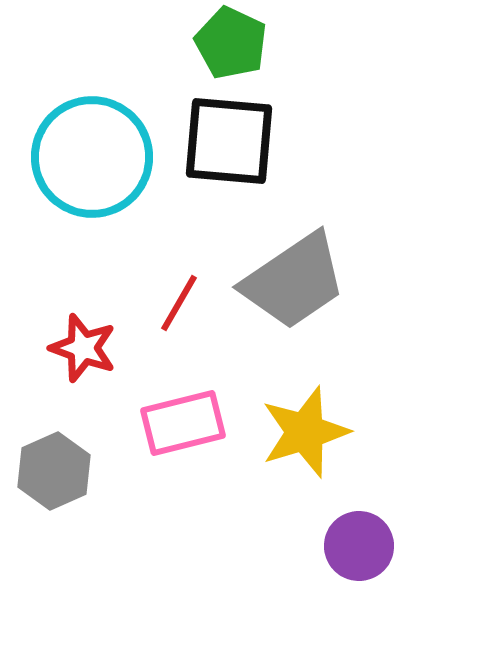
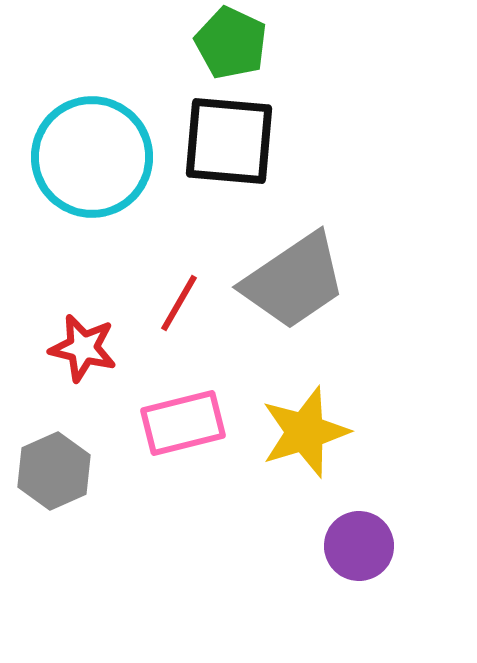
red star: rotated 6 degrees counterclockwise
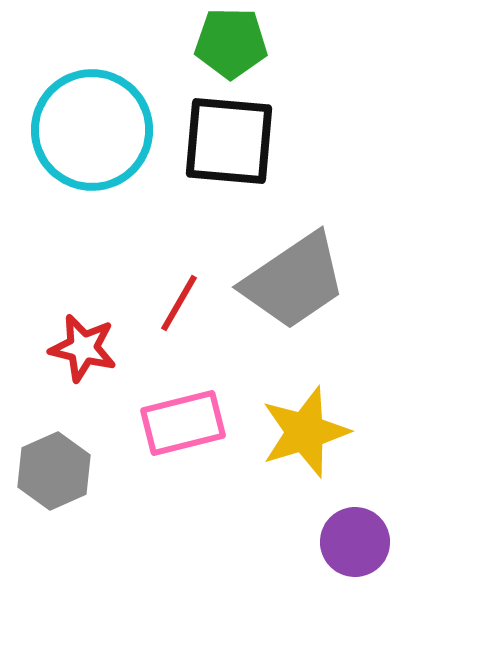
green pentagon: rotated 24 degrees counterclockwise
cyan circle: moved 27 px up
purple circle: moved 4 px left, 4 px up
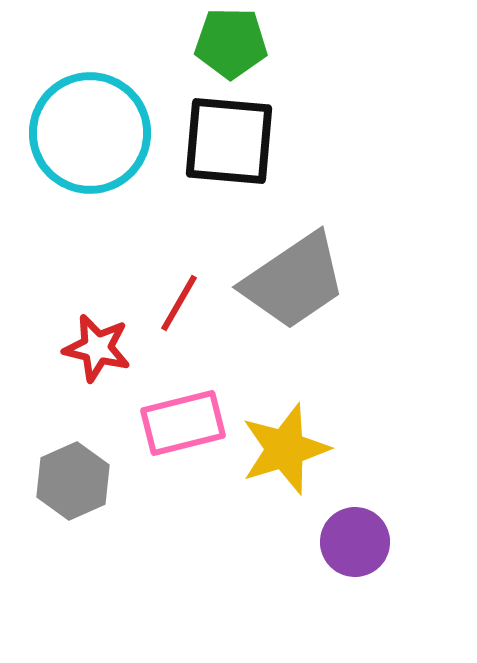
cyan circle: moved 2 px left, 3 px down
red star: moved 14 px right
yellow star: moved 20 px left, 17 px down
gray hexagon: moved 19 px right, 10 px down
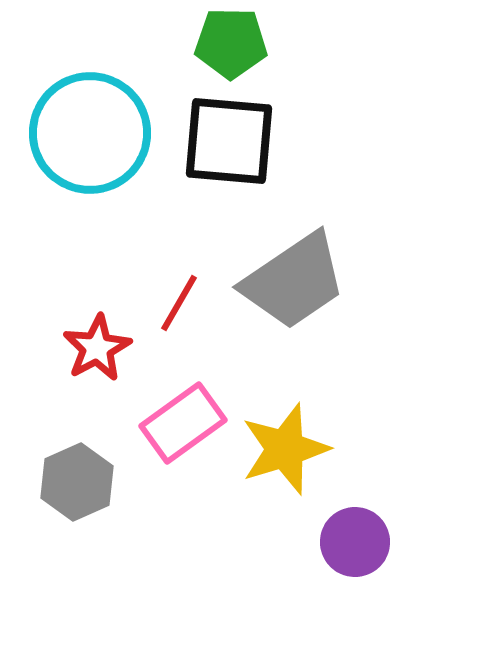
red star: rotated 30 degrees clockwise
pink rectangle: rotated 22 degrees counterclockwise
gray hexagon: moved 4 px right, 1 px down
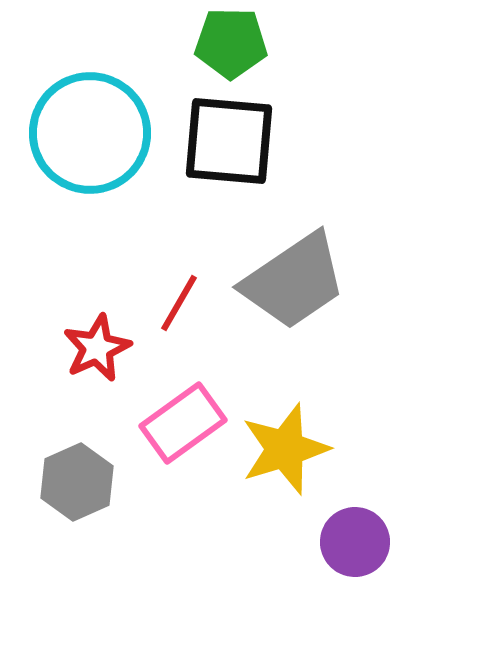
red star: rotated 4 degrees clockwise
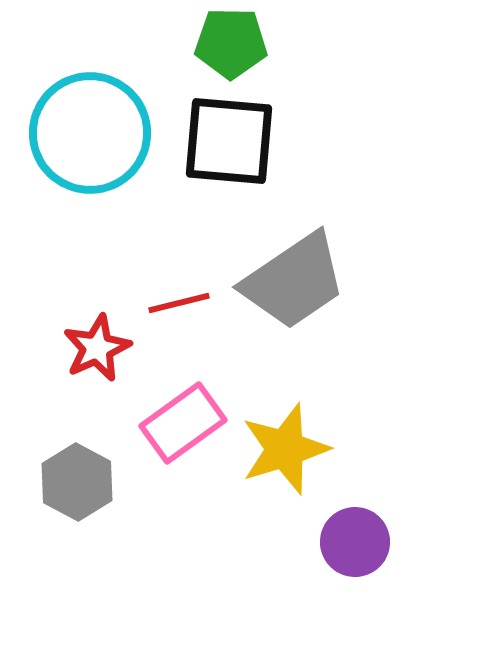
red line: rotated 46 degrees clockwise
gray hexagon: rotated 8 degrees counterclockwise
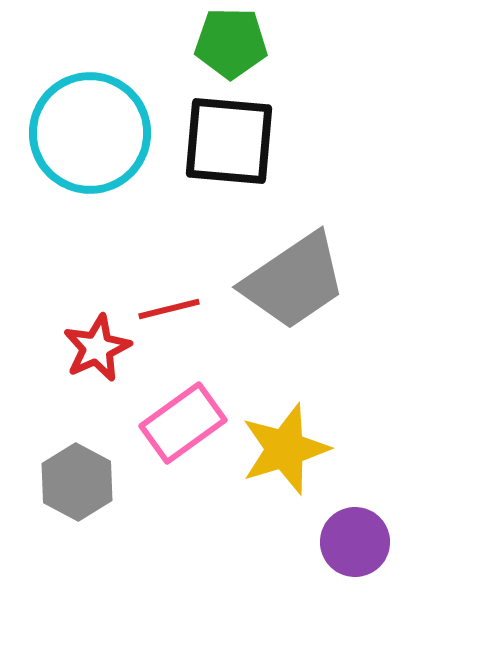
red line: moved 10 px left, 6 px down
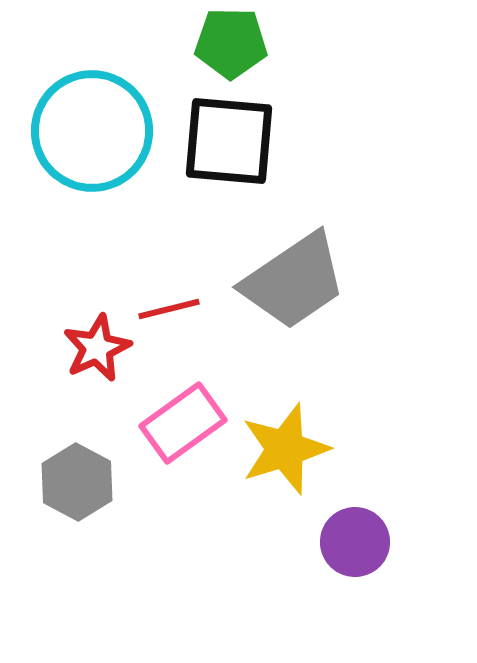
cyan circle: moved 2 px right, 2 px up
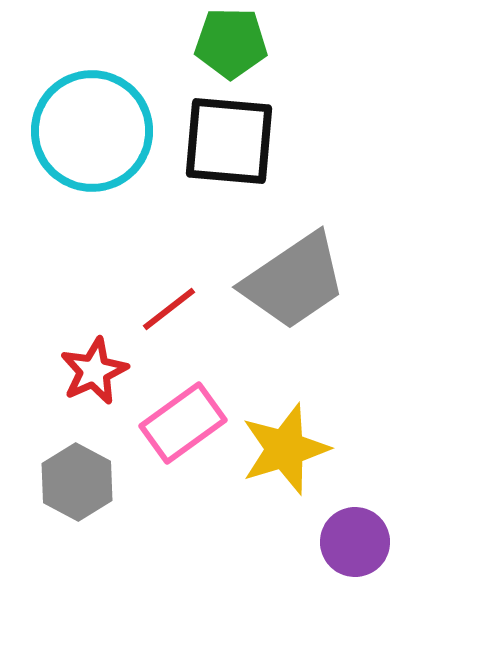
red line: rotated 24 degrees counterclockwise
red star: moved 3 px left, 23 px down
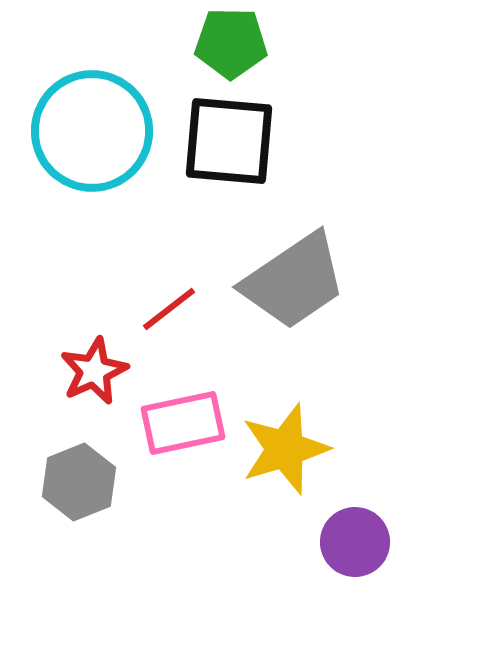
pink rectangle: rotated 24 degrees clockwise
gray hexagon: moved 2 px right; rotated 10 degrees clockwise
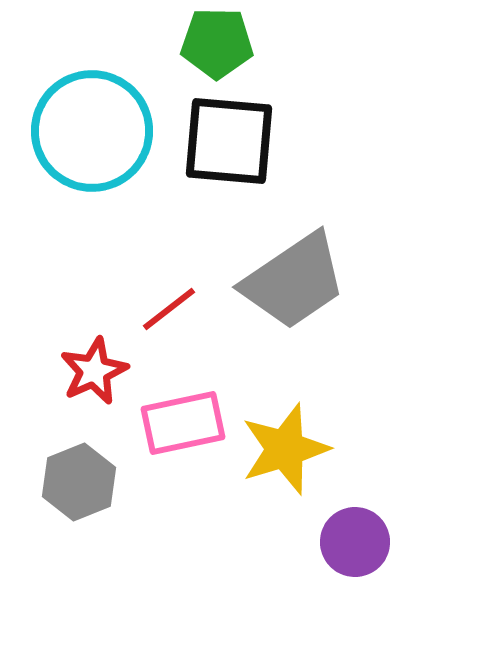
green pentagon: moved 14 px left
